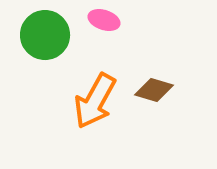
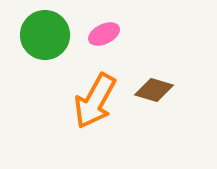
pink ellipse: moved 14 px down; rotated 44 degrees counterclockwise
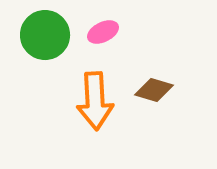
pink ellipse: moved 1 px left, 2 px up
orange arrow: rotated 32 degrees counterclockwise
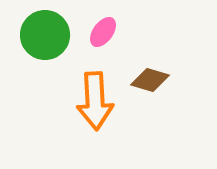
pink ellipse: rotated 28 degrees counterclockwise
brown diamond: moved 4 px left, 10 px up
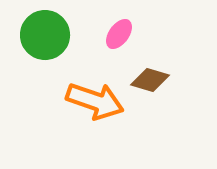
pink ellipse: moved 16 px right, 2 px down
orange arrow: rotated 68 degrees counterclockwise
